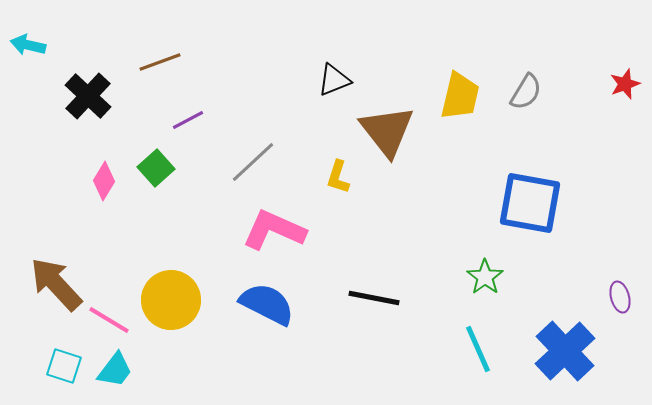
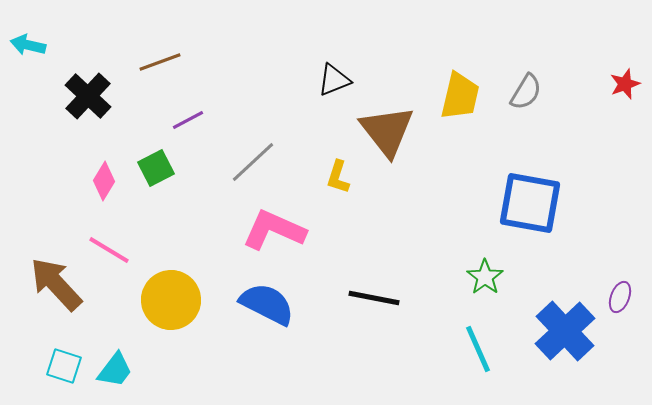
green square: rotated 15 degrees clockwise
purple ellipse: rotated 36 degrees clockwise
pink line: moved 70 px up
blue cross: moved 20 px up
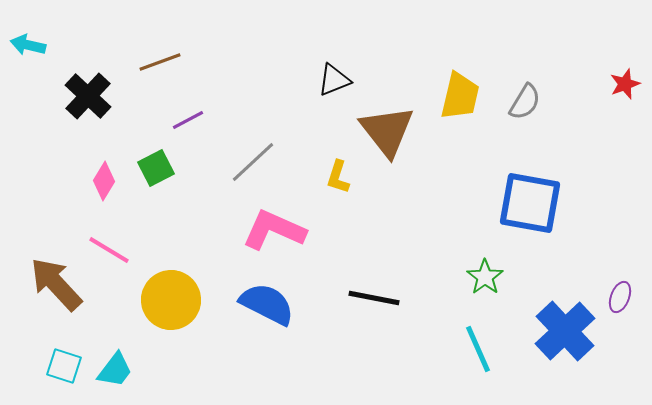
gray semicircle: moved 1 px left, 10 px down
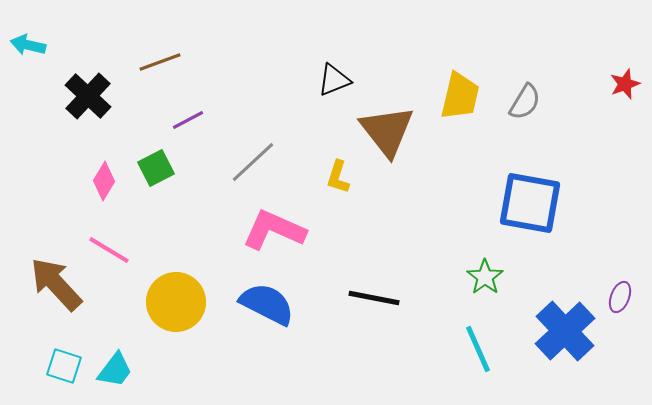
yellow circle: moved 5 px right, 2 px down
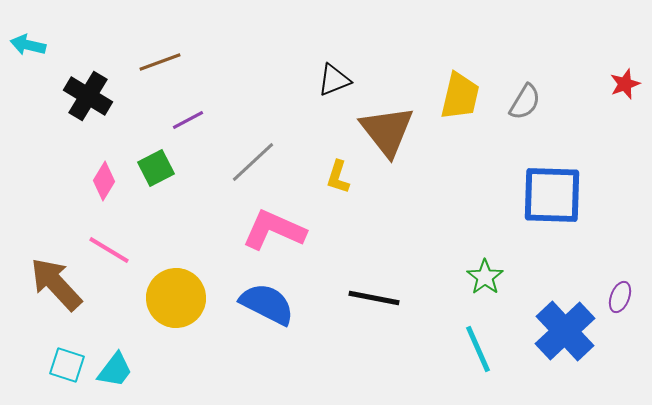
black cross: rotated 12 degrees counterclockwise
blue square: moved 22 px right, 8 px up; rotated 8 degrees counterclockwise
yellow circle: moved 4 px up
cyan square: moved 3 px right, 1 px up
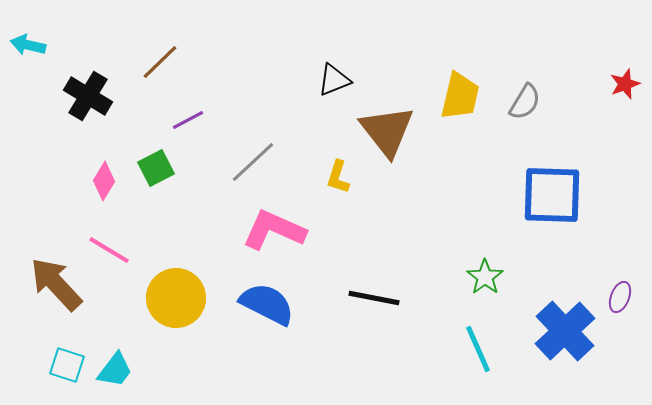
brown line: rotated 24 degrees counterclockwise
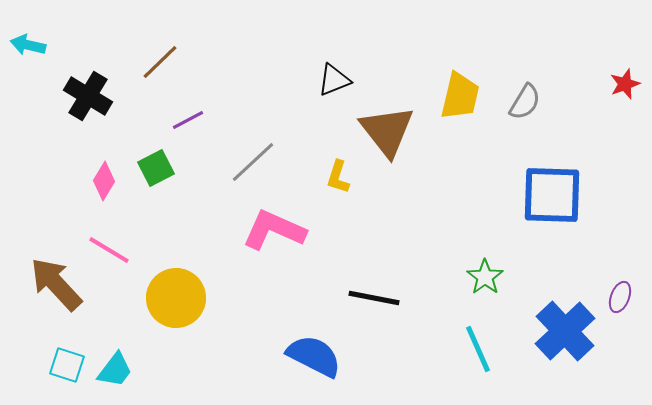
blue semicircle: moved 47 px right, 52 px down
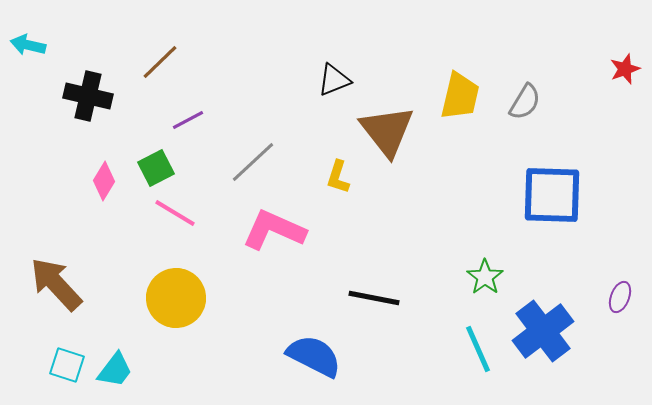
red star: moved 15 px up
black cross: rotated 18 degrees counterclockwise
pink line: moved 66 px right, 37 px up
blue cross: moved 22 px left; rotated 6 degrees clockwise
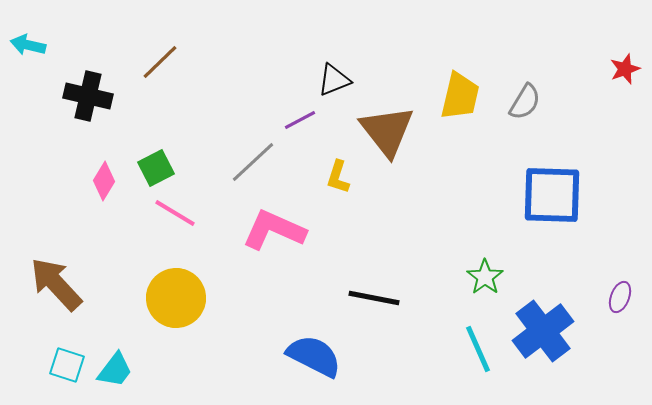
purple line: moved 112 px right
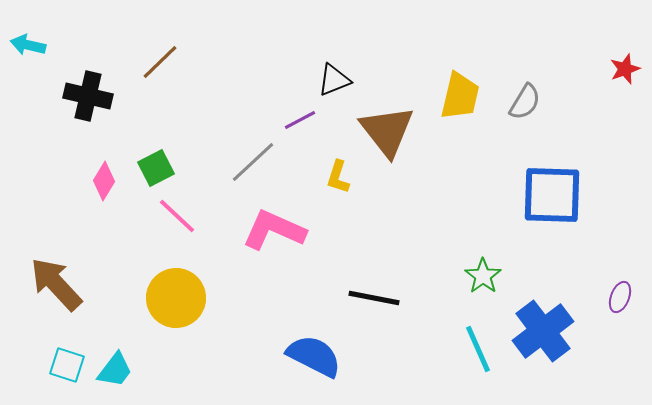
pink line: moved 2 px right, 3 px down; rotated 12 degrees clockwise
green star: moved 2 px left, 1 px up
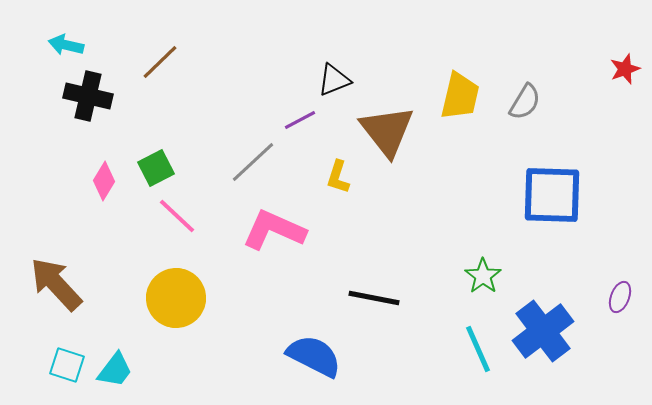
cyan arrow: moved 38 px right
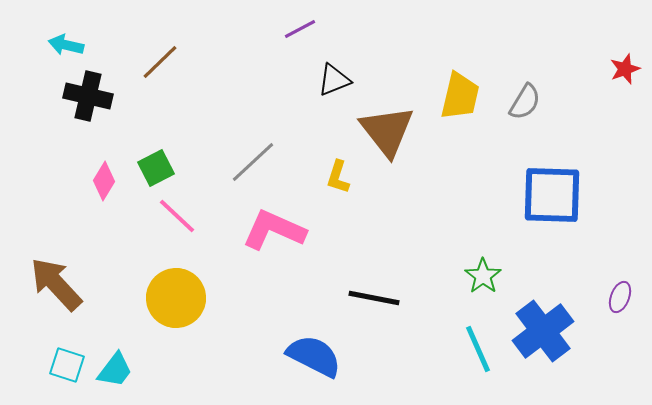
purple line: moved 91 px up
